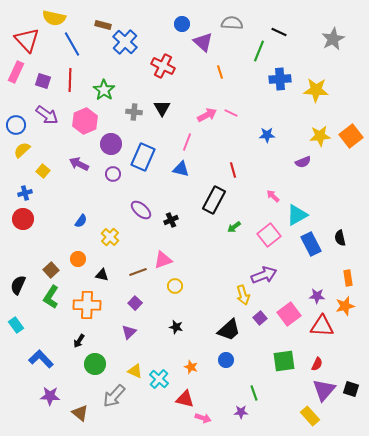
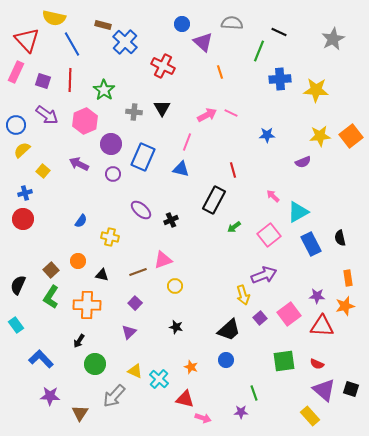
cyan triangle at (297, 215): moved 1 px right, 3 px up
yellow cross at (110, 237): rotated 30 degrees counterclockwise
orange circle at (78, 259): moved 2 px down
red semicircle at (317, 364): rotated 88 degrees clockwise
purple triangle at (324, 390): rotated 30 degrees counterclockwise
brown triangle at (80, 413): rotated 24 degrees clockwise
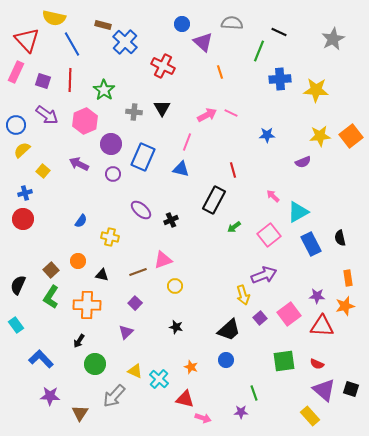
purple triangle at (129, 332): moved 3 px left
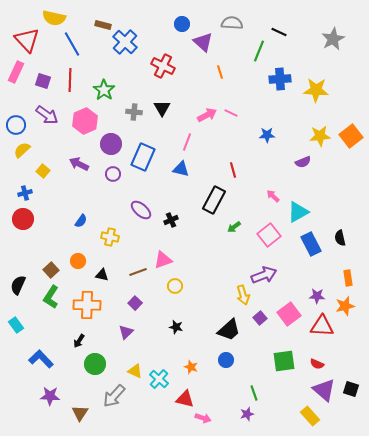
purple star at (241, 412): moved 6 px right, 2 px down; rotated 16 degrees counterclockwise
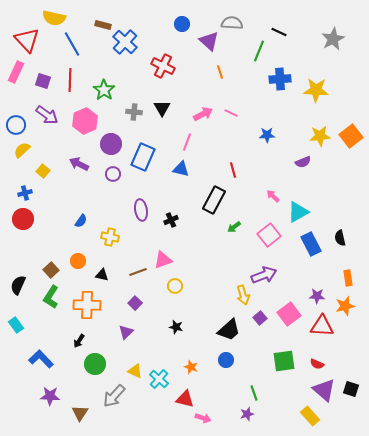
purple triangle at (203, 42): moved 6 px right, 1 px up
pink arrow at (207, 115): moved 4 px left, 1 px up
purple ellipse at (141, 210): rotated 40 degrees clockwise
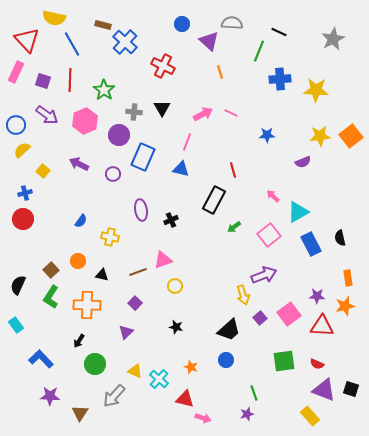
purple circle at (111, 144): moved 8 px right, 9 px up
purple triangle at (324, 390): rotated 20 degrees counterclockwise
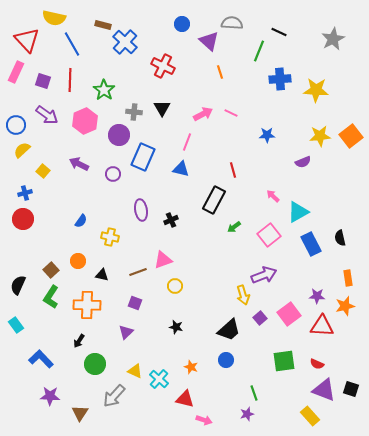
purple square at (135, 303): rotated 24 degrees counterclockwise
pink arrow at (203, 418): moved 1 px right, 2 px down
